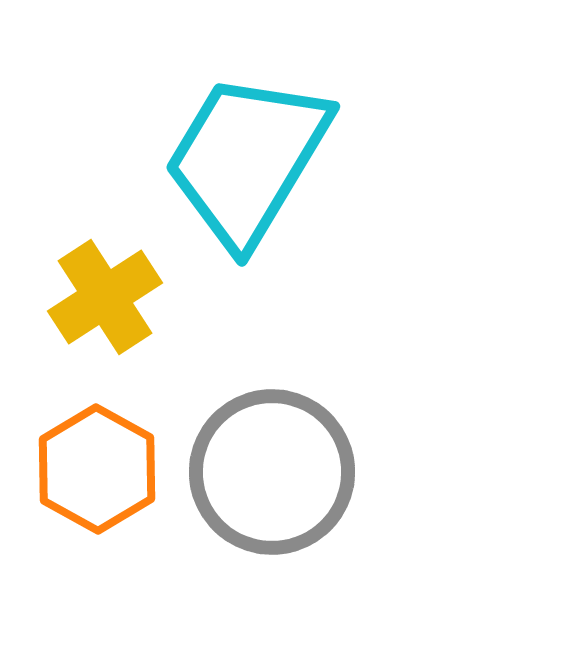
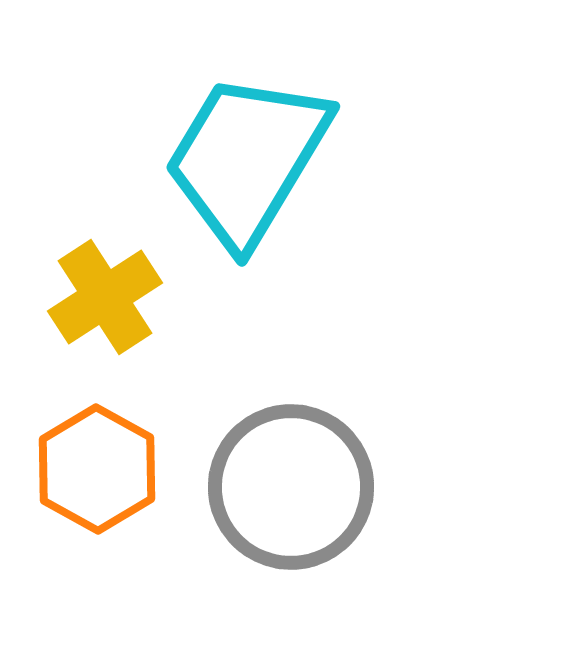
gray circle: moved 19 px right, 15 px down
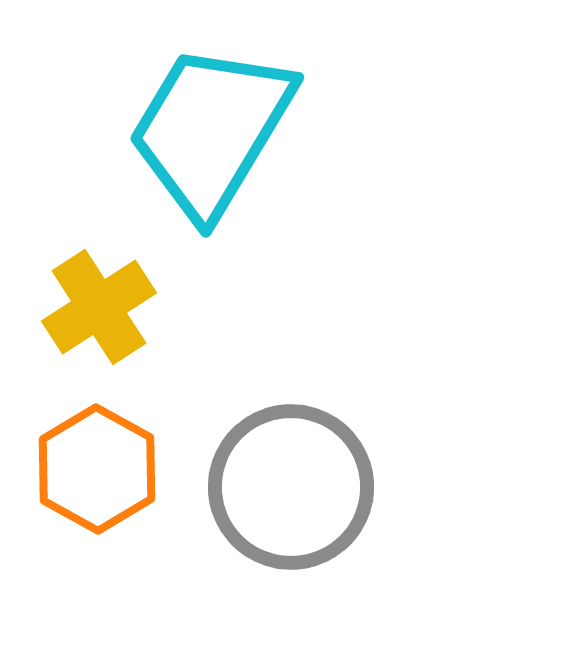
cyan trapezoid: moved 36 px left, 29 px up
yellow cross: moved 6 px left, 10 px down
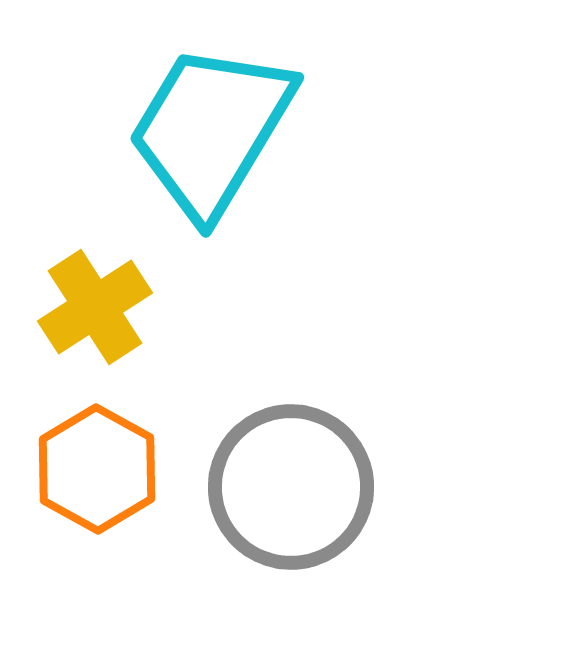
yellow cross: moved 4 px left
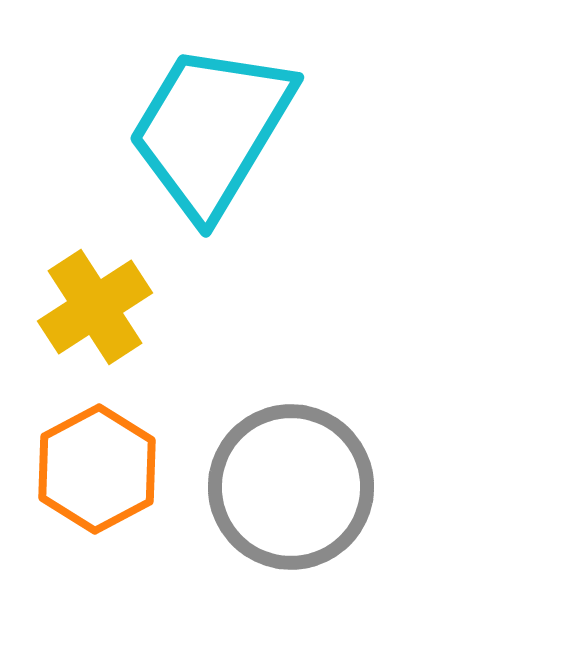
orange hexagon: rotated 3 degrees clockwise
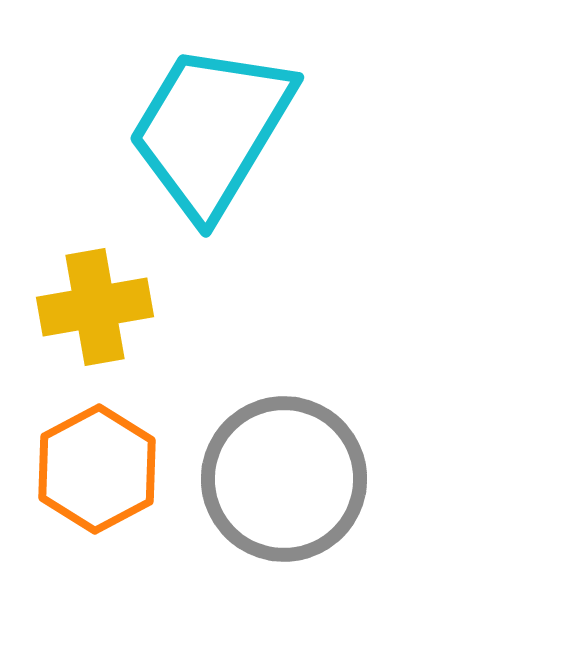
yellow cross: rotated 23 degrees clockwise
gray circle: moved 7 px left, 8 px up
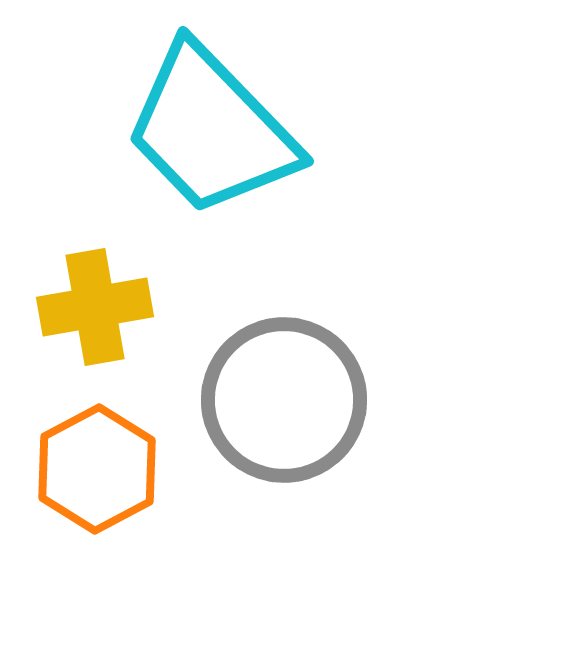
cyan trapezoid: rotated 75 degrees counterclockwise
gray circle: moved 79 px up
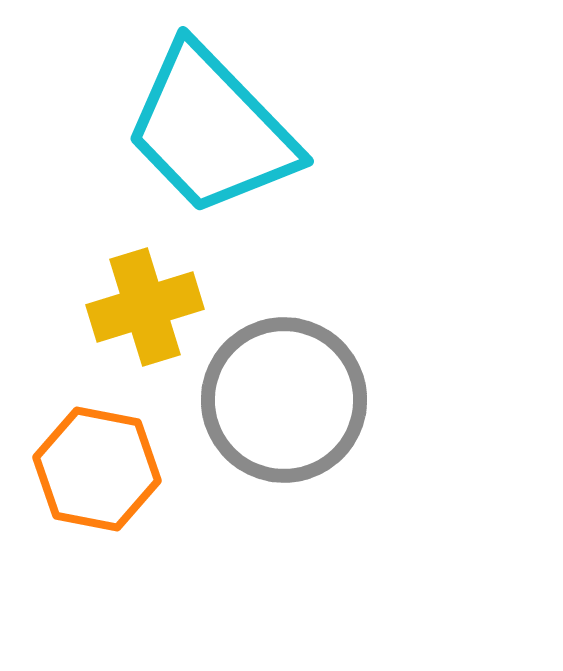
yellow cross: moved 50 px right; rotated 7 degrees counterclockwise
orange hexagon: rotated 21 degrees counterclockwise
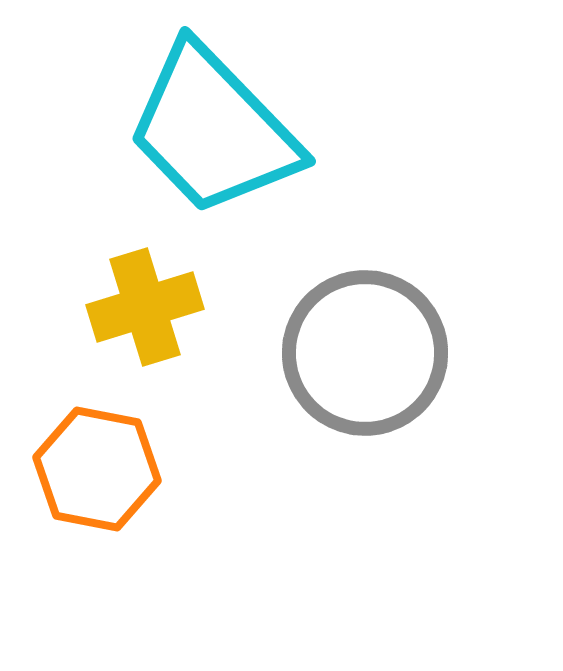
cyan trapezoid: moved 2 px right
gray circle: moved 81 px right, 47 px up
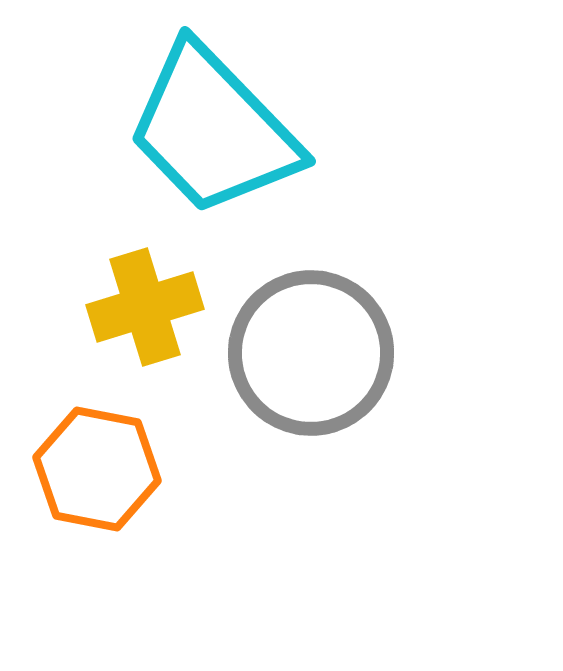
gray circle: moved 54 px left
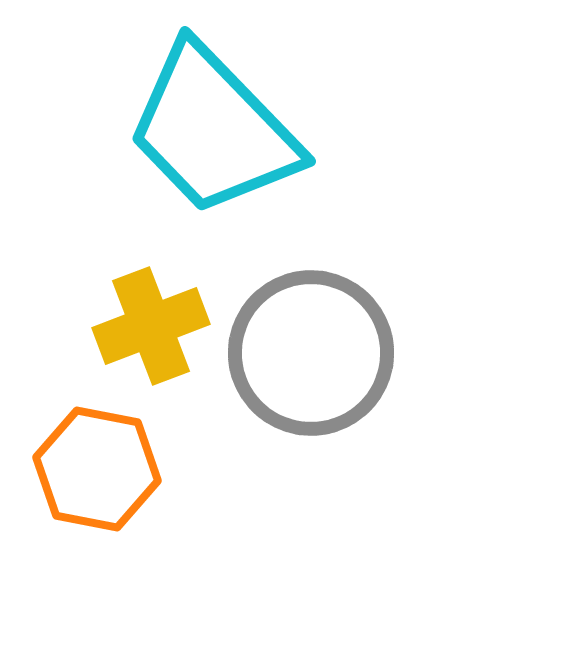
yellow cross: moved 6 px right, 19 px down; rotated 4 degrees counterclockwise
